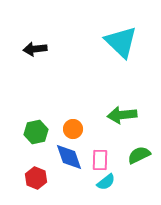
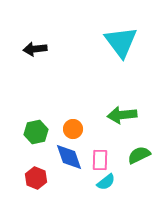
cyan triangle: rotated 9 degrees clockwise
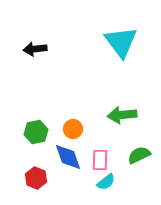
blue diamond: moved 1 px left
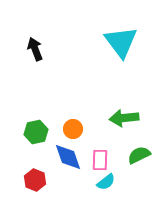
black arrow: rotated 75 degrees clockwise
green arrow: moved 2 px right, 3 px down
red hexagon: moved 1 px left, 2 px down
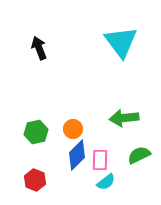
black arrow: moved 4 px right, 1 px up
blue diamond: moved 9 px right, 2 px up; rotated 64 degrees clockwise
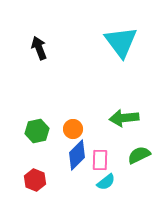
green hexagon: moved 1 px right, 1 px up
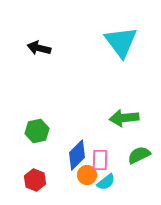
black arrow: rotated 55 degrees counterclockwise
orange circle: moved 14 px right, 46 px down
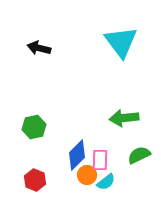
green hexagon: moved 3 px left, 4 px up
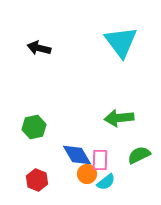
green arrow: moved 5 px left
blue diamond: rotated 76 degrees counterclockwise
orange circle: moved 1 px up
red hexagon: moved 2 px right
